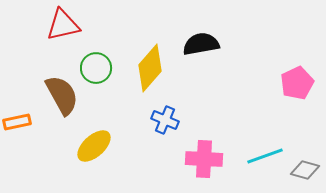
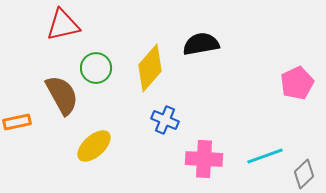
gray diamond: moved 1 px left, 4 px down; rotated 60 degrees counterclockwise
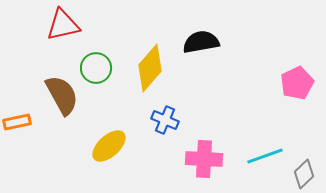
black semicircle: moved 2 px up
yellow ellipse: moved 15 px right
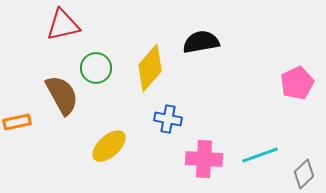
blue cross: moved 3 px right, 1 px up; rotated 12 degrees counterclockwise
cyan line: moved 5 px left, 1 px up
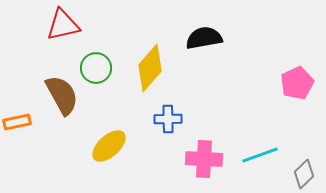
black semicircle: moved 3 px right, 4 px up
blue cross: rotated 12 degrees counterclockwise
